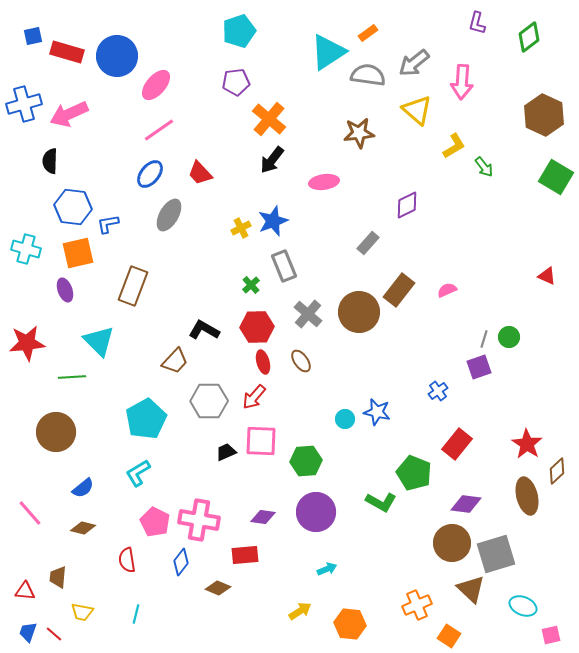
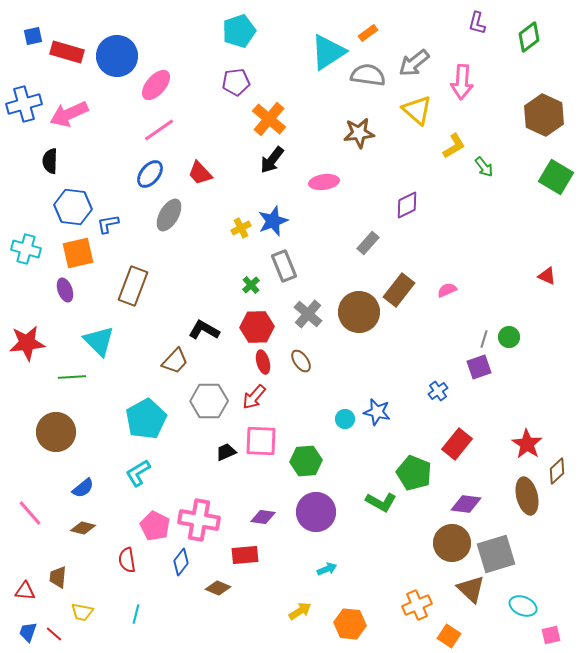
pink pentagon at (155, 522): moved 4 px down
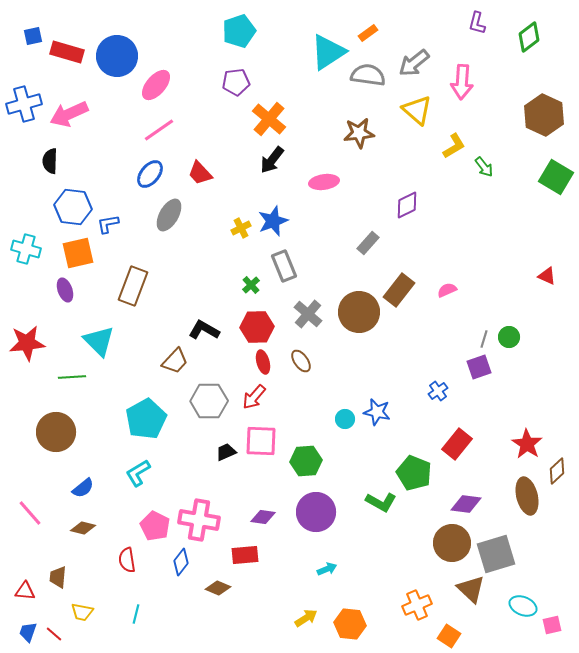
yellow arrow at (300, 611): moved 6 px right, 7 px down
pink square at (551, 635): moved 1 px right, 10 px up
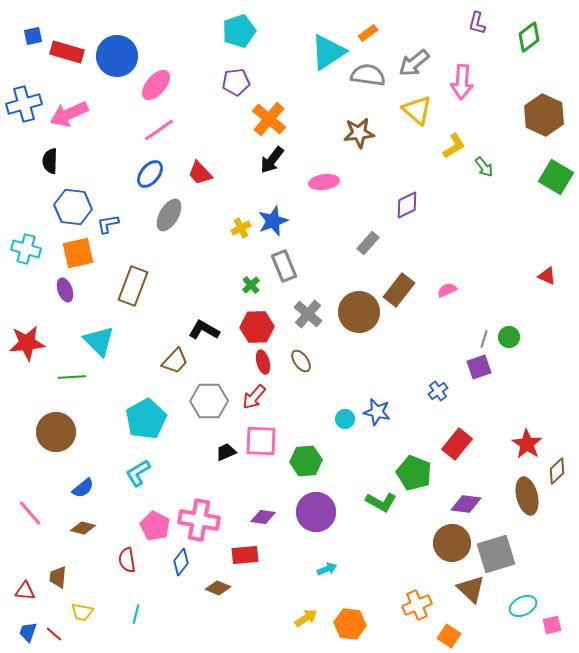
cyan ellipse at (523, 606): rotated 48 degrees counterclockwise
